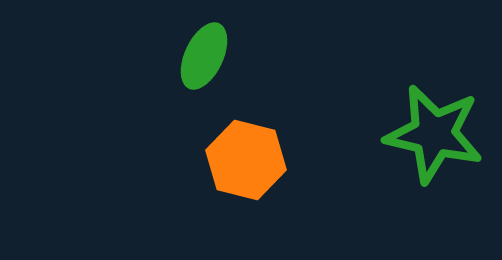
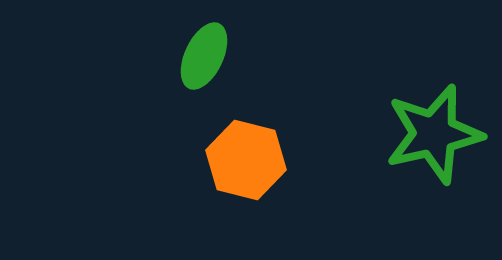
green star: rotated 26 degrees counterclockwise
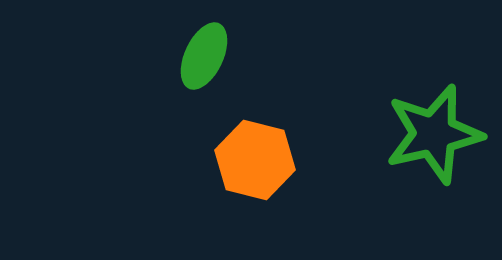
orange hexagon: moved 9 px right
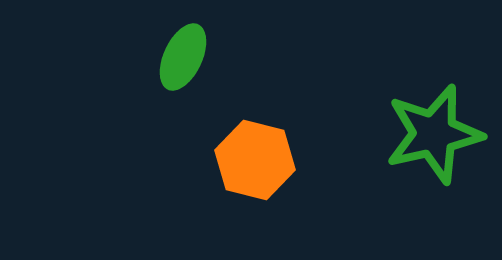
green ellipse: moved 21 px left, 1 px down
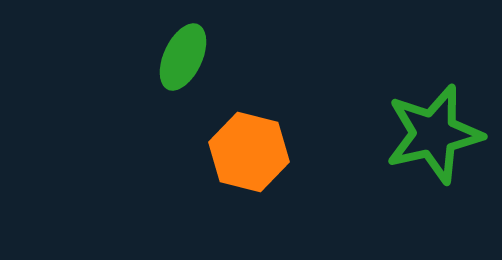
orange hexagon: moved 6 px left, 8 px up
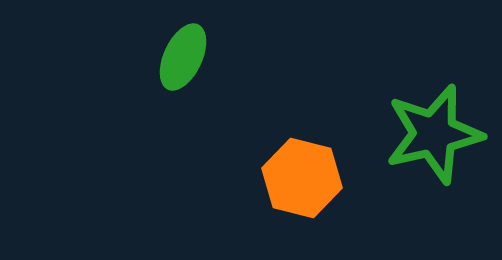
orange hexagon: moved 53 px right, 26 px down
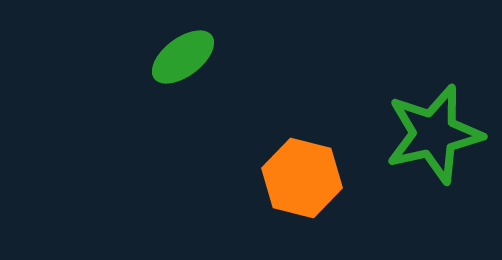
green ellipse: rotated 28 degrees clockwise
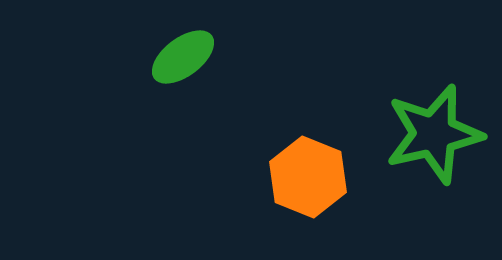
orange hexagon: moved 6 px right, 1 px up; rotated 8 degrees clockwise
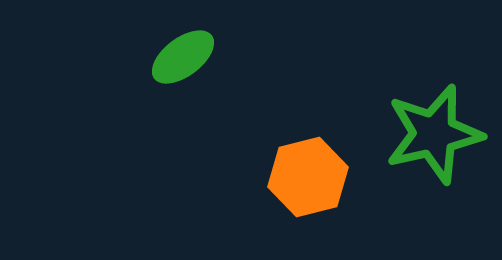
orange hexagon: rotated 24 degrees clockwise
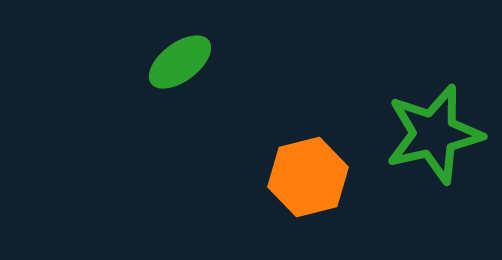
green ellipse: moved 3 px left, 5 px down
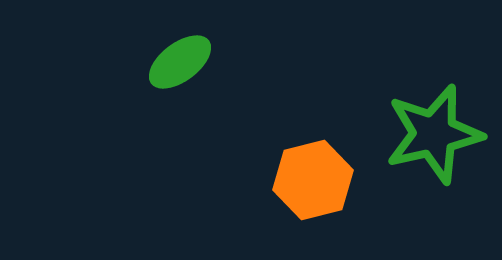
orange hexagon: moved 5 px right, 3 px down
